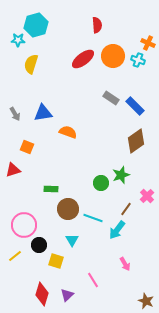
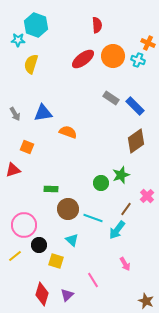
cyan hexagon: rotated 25 degrees counterclockwise
cyan triangle: rotated 16 degrees counterclockwise
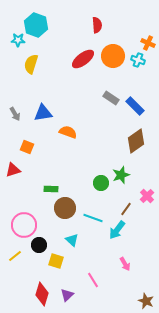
brown circle: moved 3 px left, 1 px up
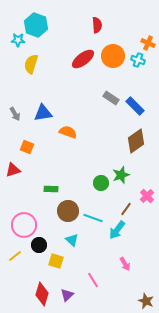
brown circle: moved 3 px right, 3 px down
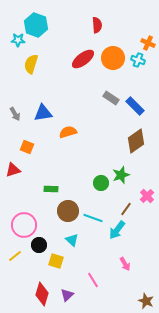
orange circle: moved 2 px down
orange semicircle: rotated 36 degrees counterclockwise
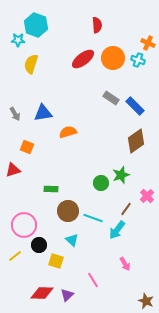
red diamond: moved 1 px up; rotated 75 degrees clockwise
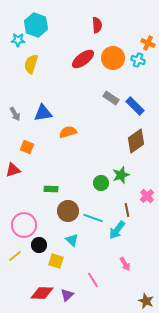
brown line: moved 1 px right, 1 px down; rotated 48 degrees counterclockwise
